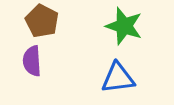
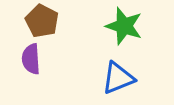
purple semicircle: moved 1 px left, 2 px up
blue triangle: rotated 15 degrees counterclockwise
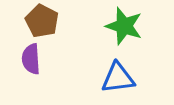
blue triangle: rotated 15 degrees clockwise
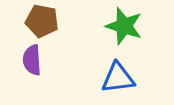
brown pentagon: rotated 16 degrees counterclockwise
purple semicircle: moved 1 px right, 1 px down
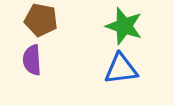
brown pentagon: moved 1 px left, 1 px up
blue triangle: moved 3 px right, 9 px up
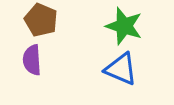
brown pentagon: rotated 12 degrees clockwise
blue triangle: rotated 30 degrees clockwise
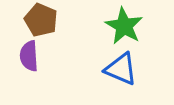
green star: rotated 12 degrees clockwise
purple semicircle: moved 3 px left, 4 px up
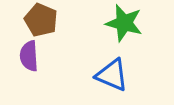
green star: moved 3 px up; rotated 15 degrees counterclockwise
blue triangle: moved 9 px left, 6 px down
